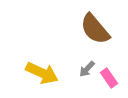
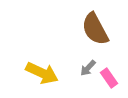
brown semicircle: rotated 12 degrees clockwise
gray arrow: moved 1 px right, 1 px up
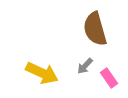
brown semicircle: rotated 12 degrees clockwise
gray arrow: moved 3 px left, 2 px up
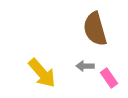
gray arrow: rotated 48 degrees clockwise
yellow arrow: rotated 24 degrees clockwise
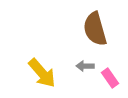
pink rectangle: moved 1 px right
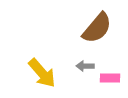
brown semicircle: moved 2 px right, 1 px up; rotated 124 degrees counterclockwise
pink rectangle: rotated 54 degrees counterclockwise
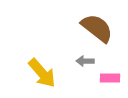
brown semicircle: rotated 92 degrees counterclockwise
gray arrow: moved 5 px up
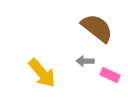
pink rectangle: moved 3 px up; rotated 24 degrees clockwise
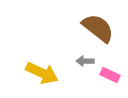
brown semicircle: moved 1 px right
yellow arrow: rotated 24 degrees counterclockwise
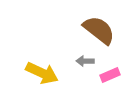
brown semicircle: moved 1 px right, 2 px down
pink rectangle: rotated 48 degrees counterclockwise
